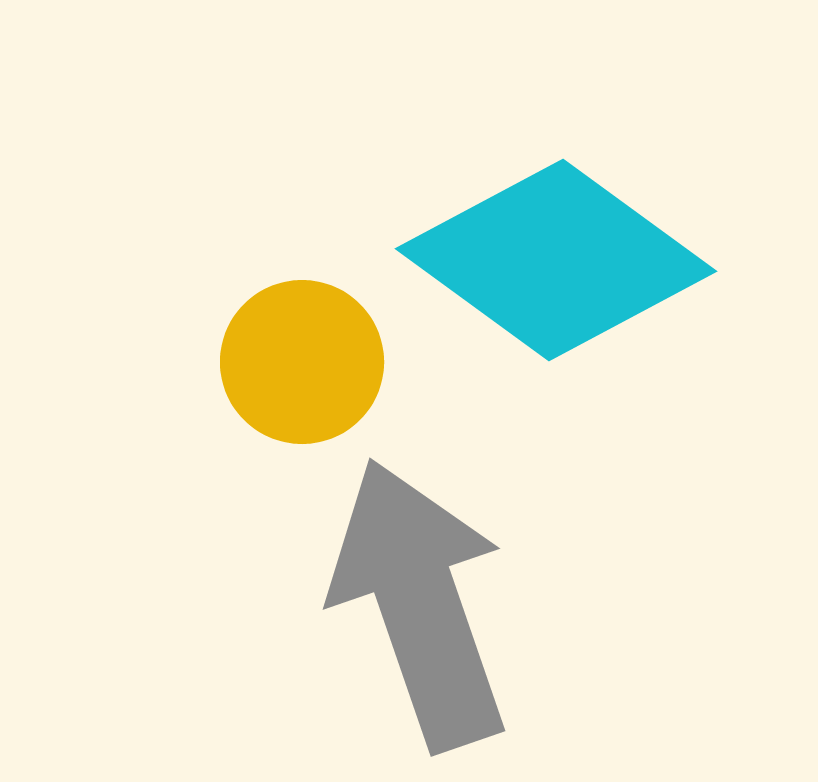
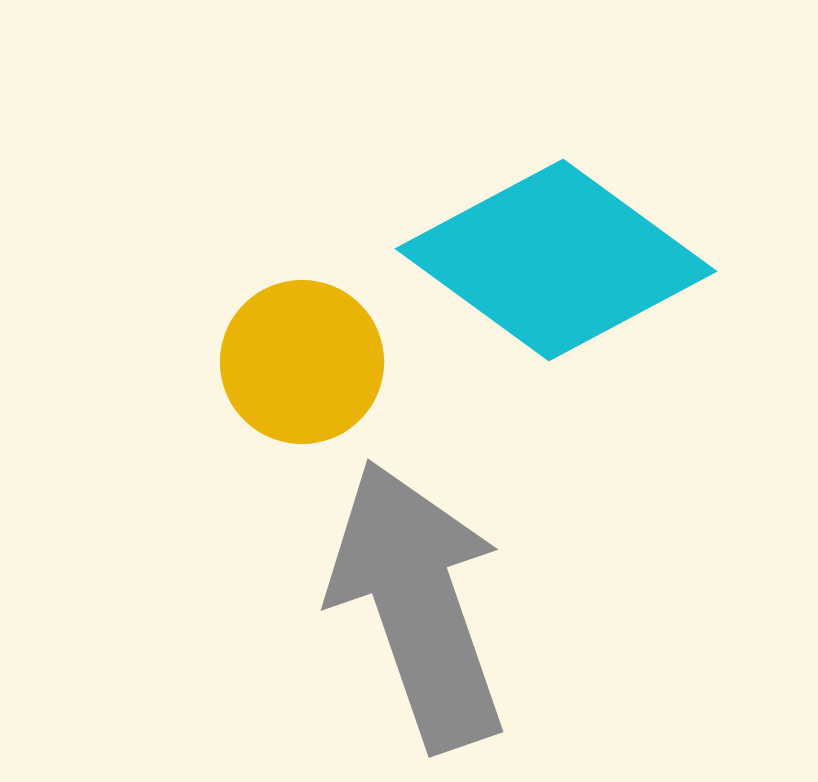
gray arrow: moved 2 px left, 1 px down
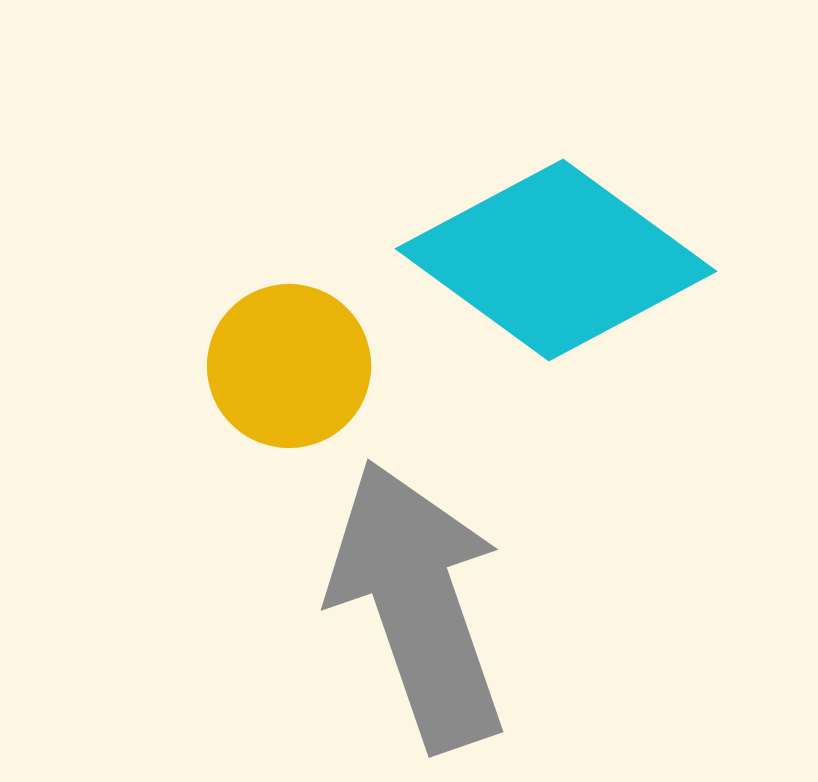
yellow circle: moved 13 px left, 4 px down
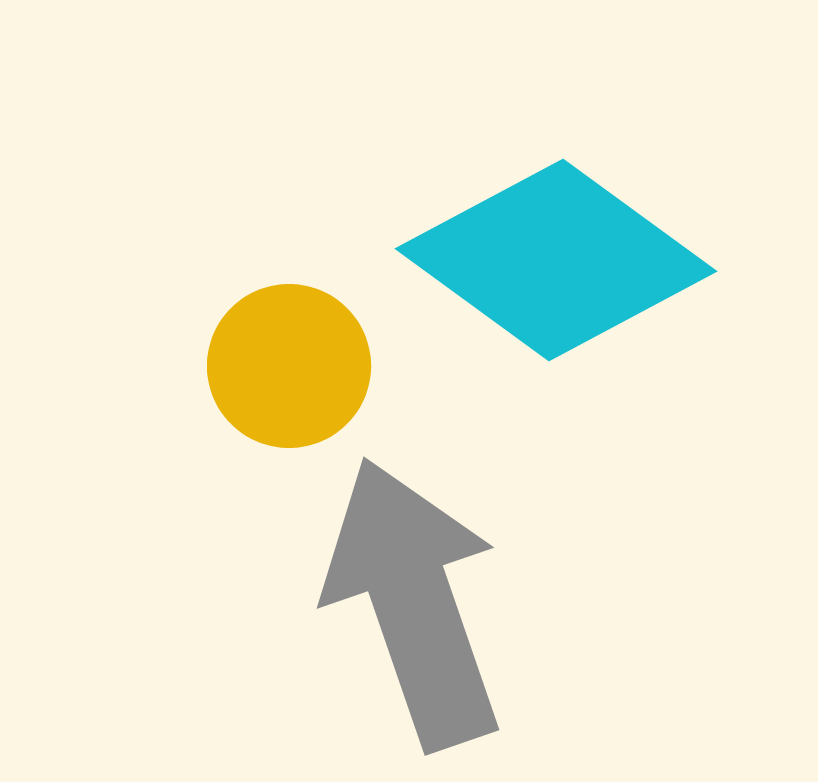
gray arrow: moved 4 px left, 2 px up
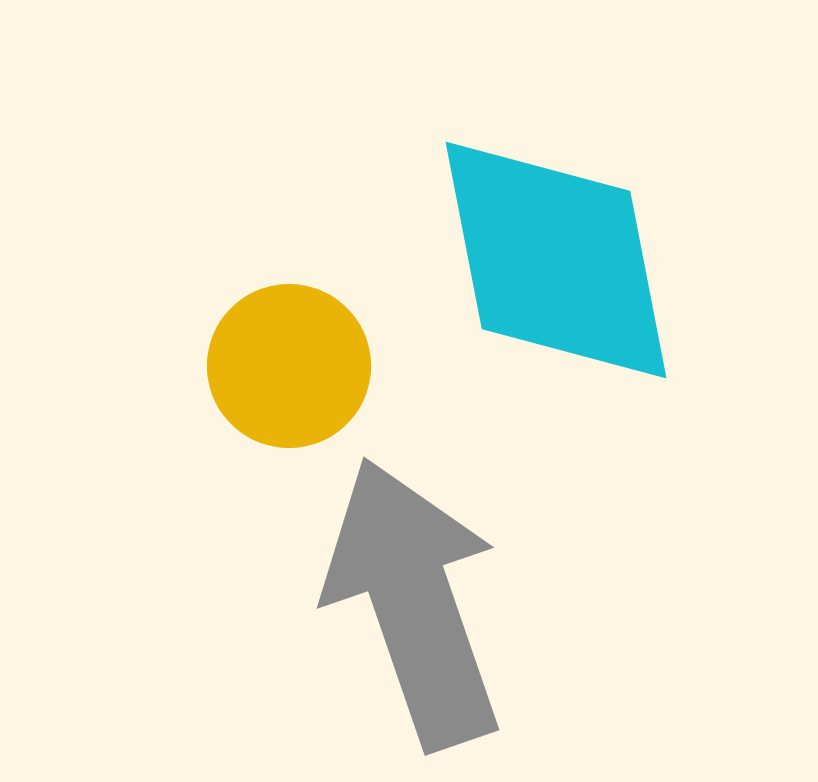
cyan diamond: rotated 43 degrees clockwise
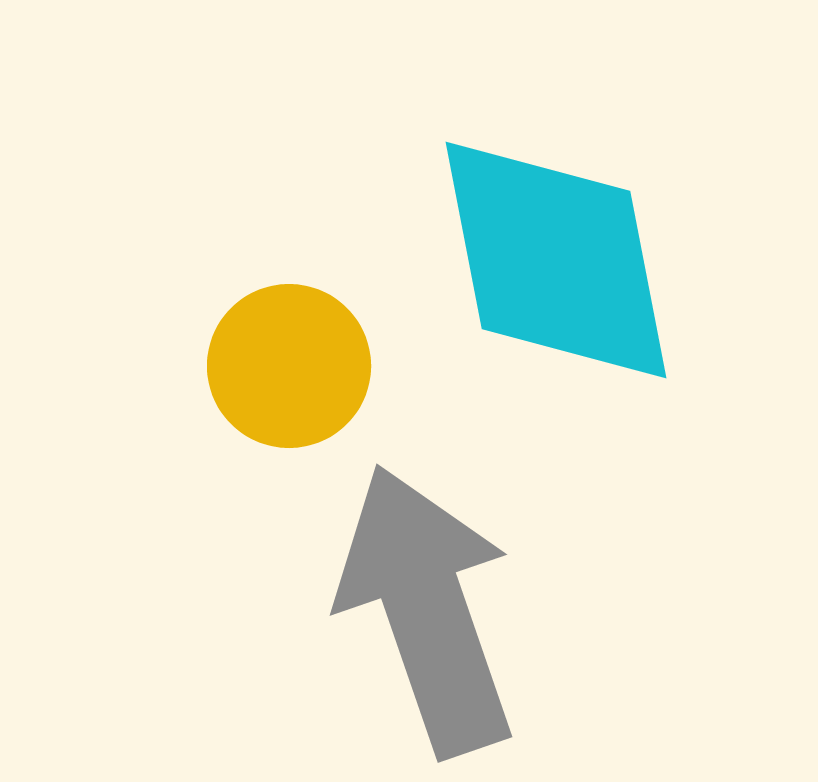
gray arrow: moved 13 px right, 7 px down
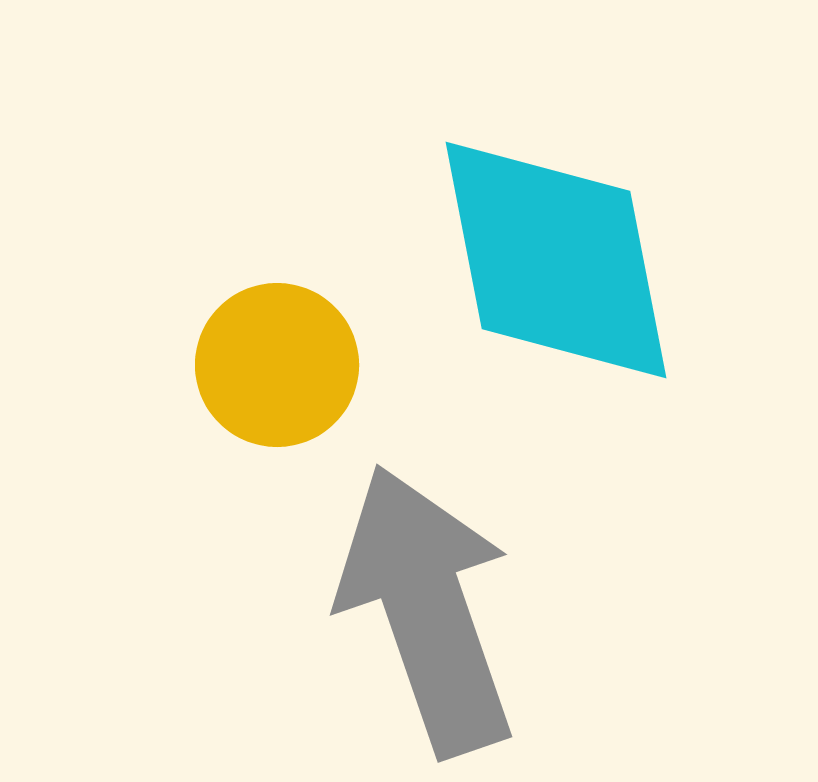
yellow circle: moved 12 px left, 1 px up
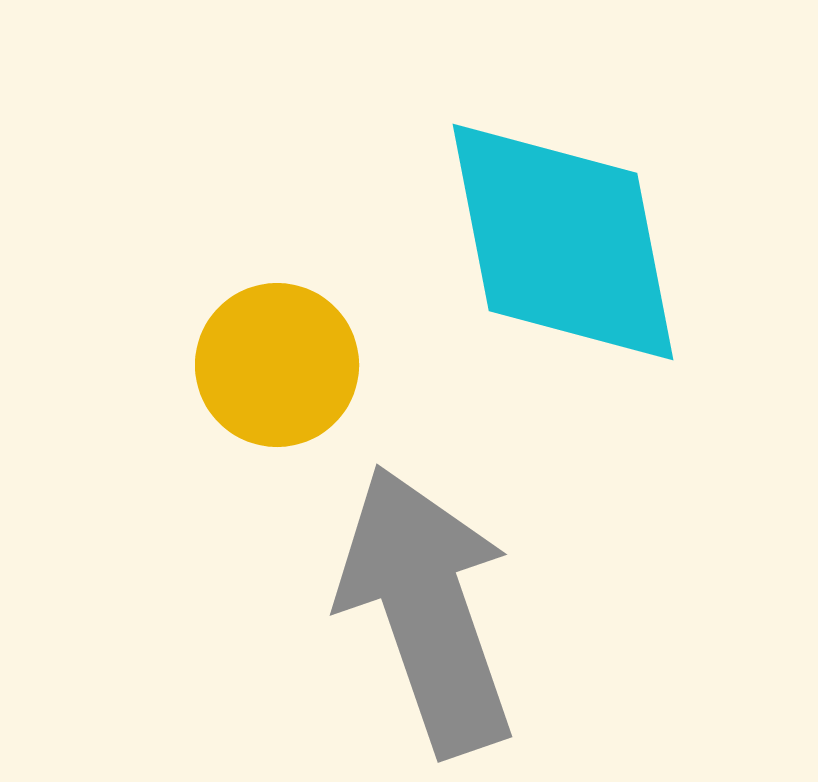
cyan diamond: moved 7 px right, 18 px up
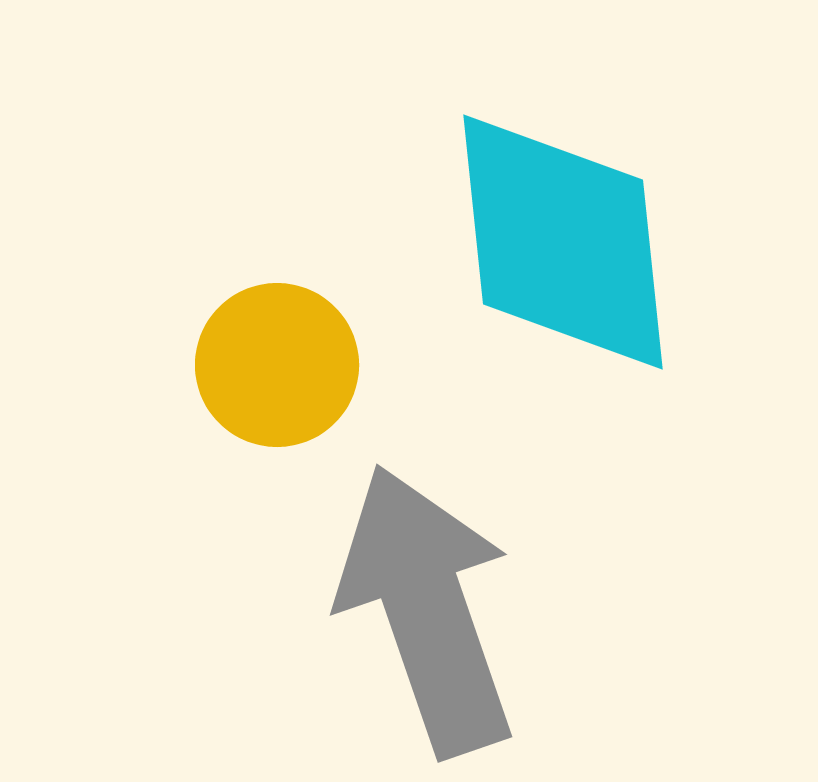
cyan diamond: rotated 5 degrees clockwise
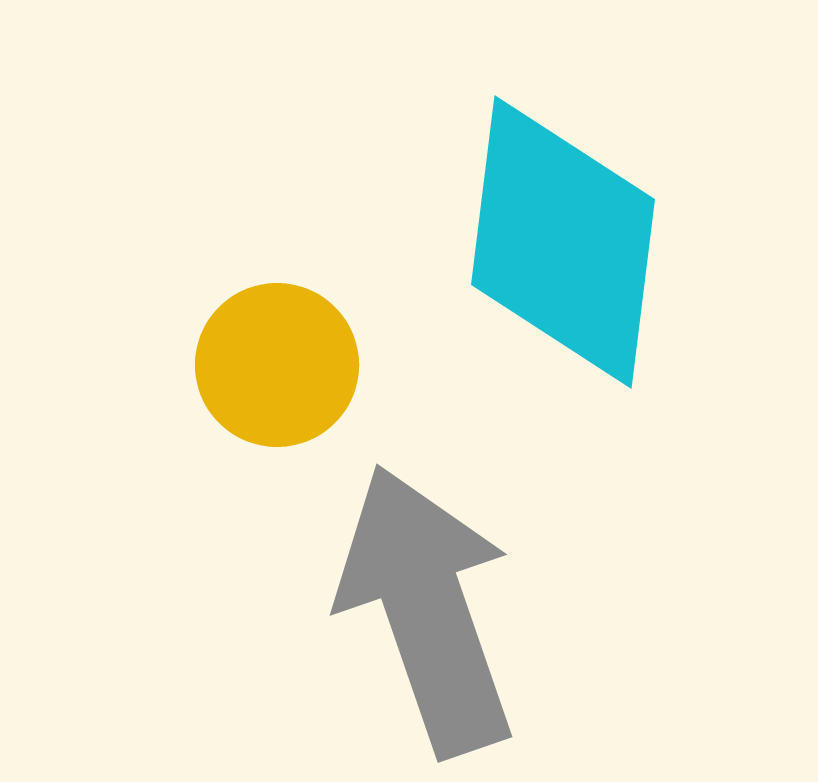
cyan diamond: rotated 13 degrees clockwise
